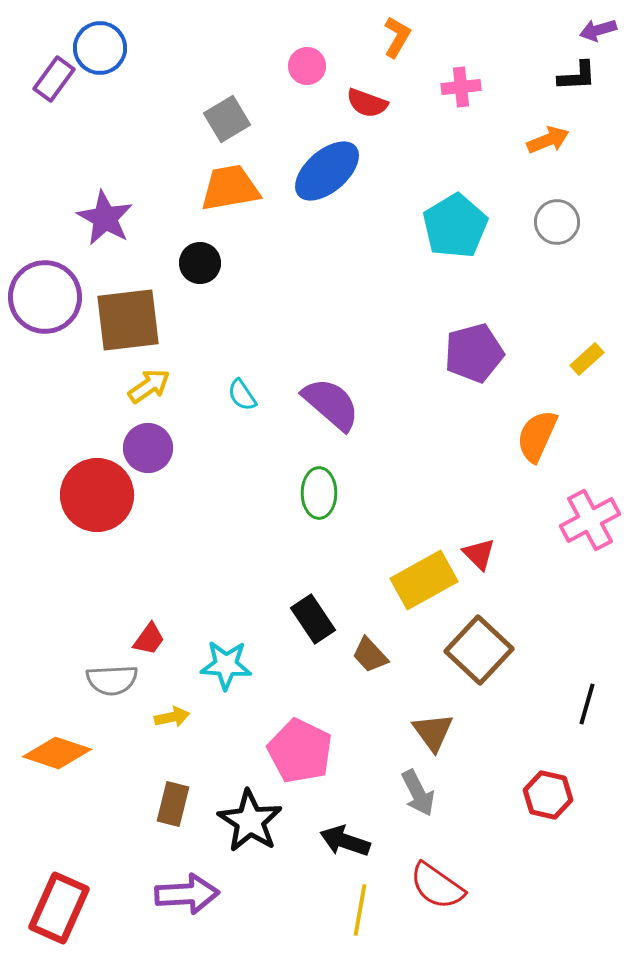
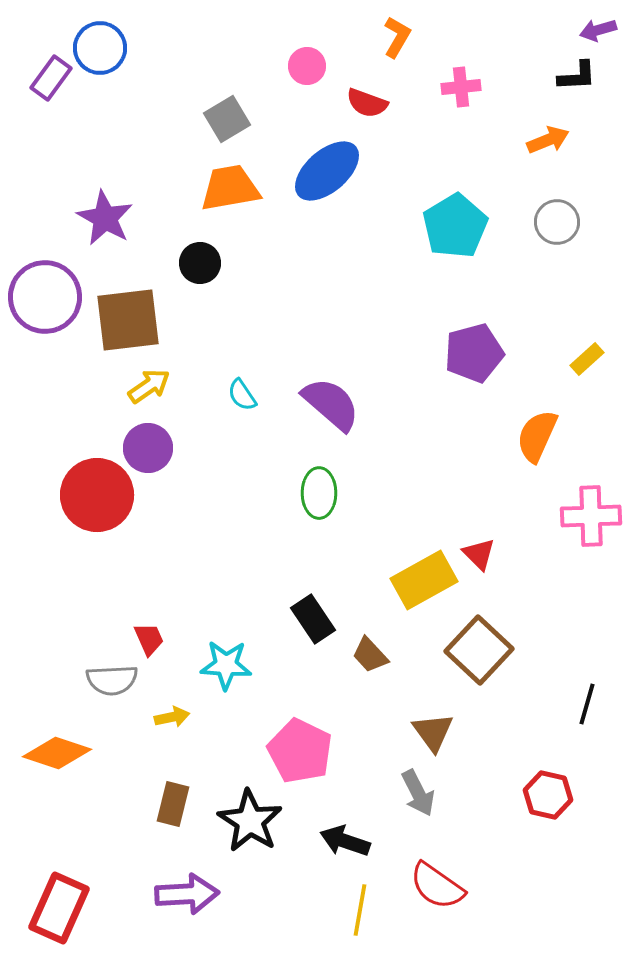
purple rectangle at (54, 79): moved 3 px left, 1 px up
pink cross at (590, 520): moved 1 px right, 4 px up; rotated 26 degrees clockwise
red trapezoid at (149, 639): rotated 60 degrees counterclockwise
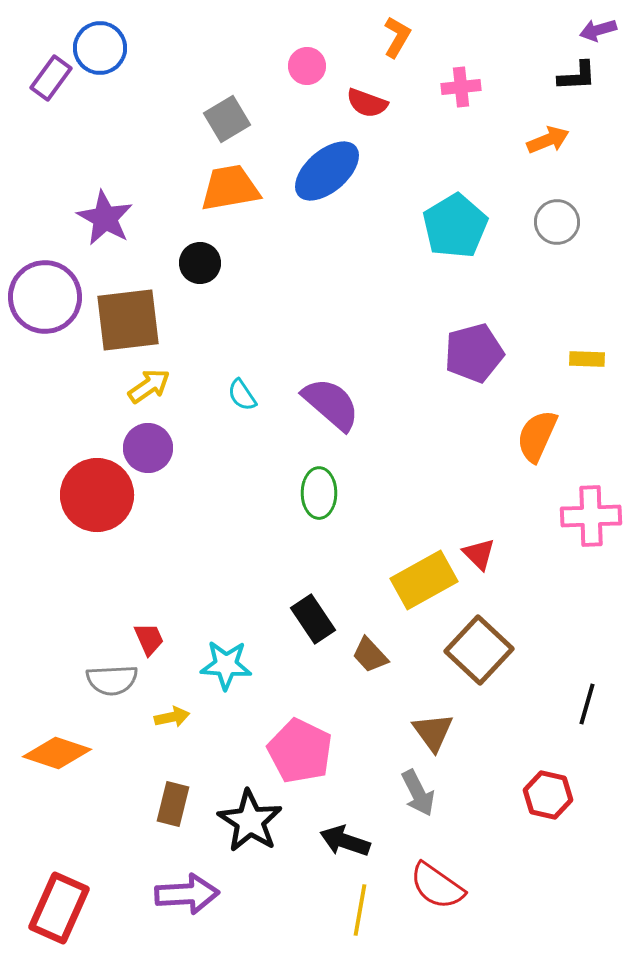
yellow rectangle at (587, 359): rotated 44 degrees clockwise
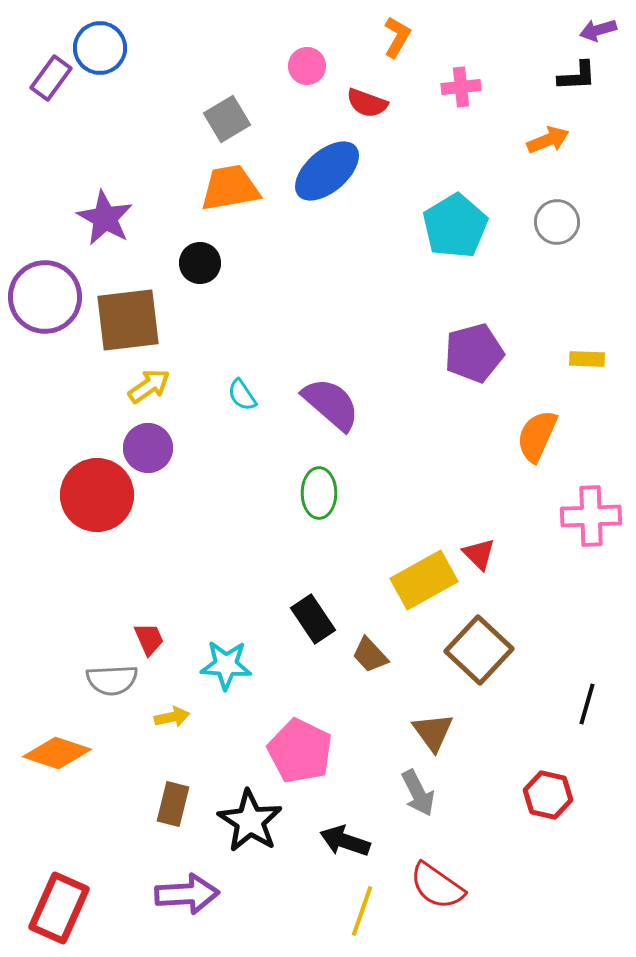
yellow line at (360, 910): moved 2 px right, 1 px down; rotated 9 degrees clockwise
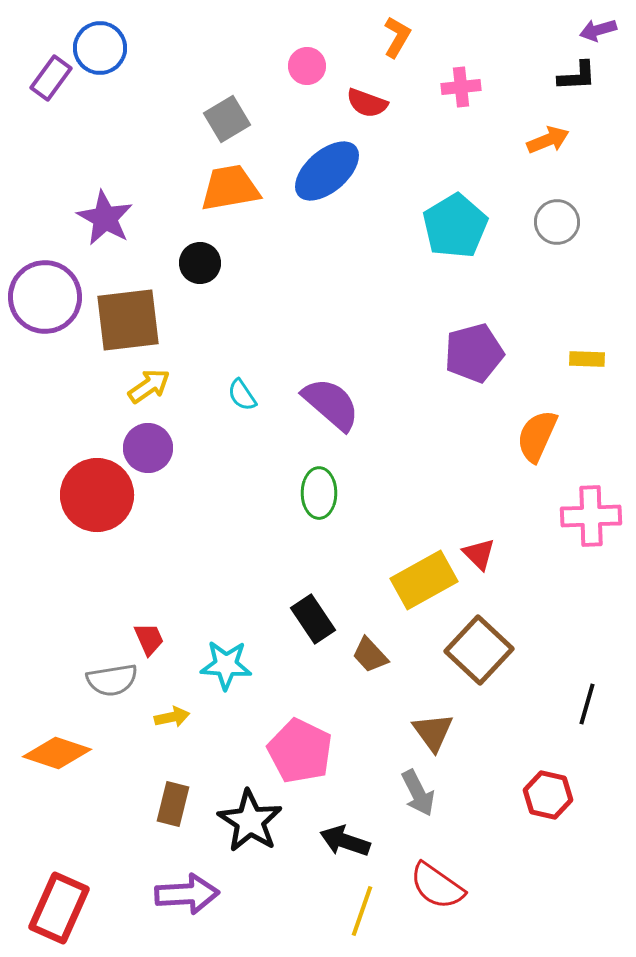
gray semicircle at (112, 680): rotated 6 degrees counterclockwise
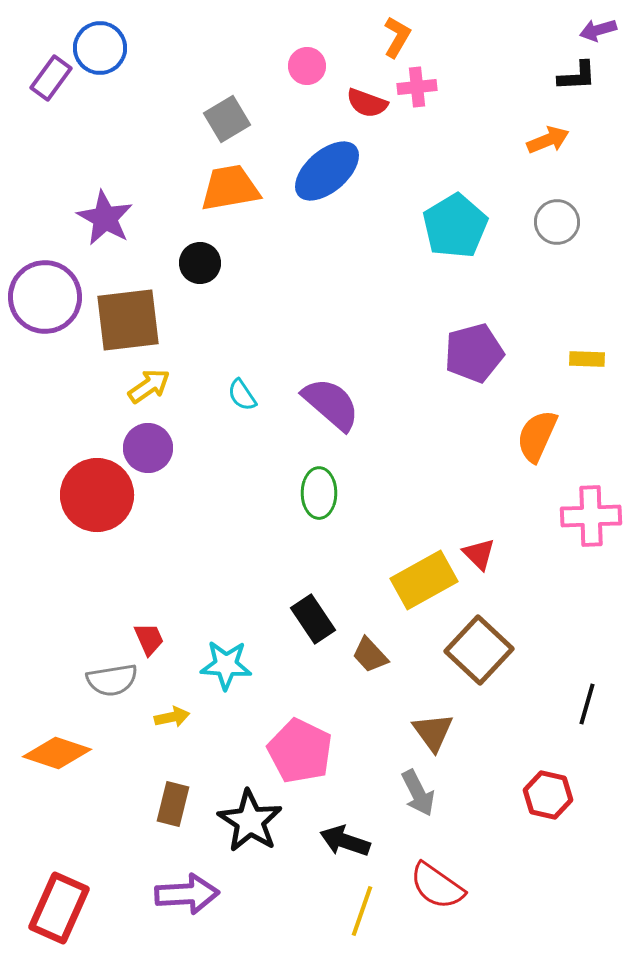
pink cross at (461, 87): moved 44 px left
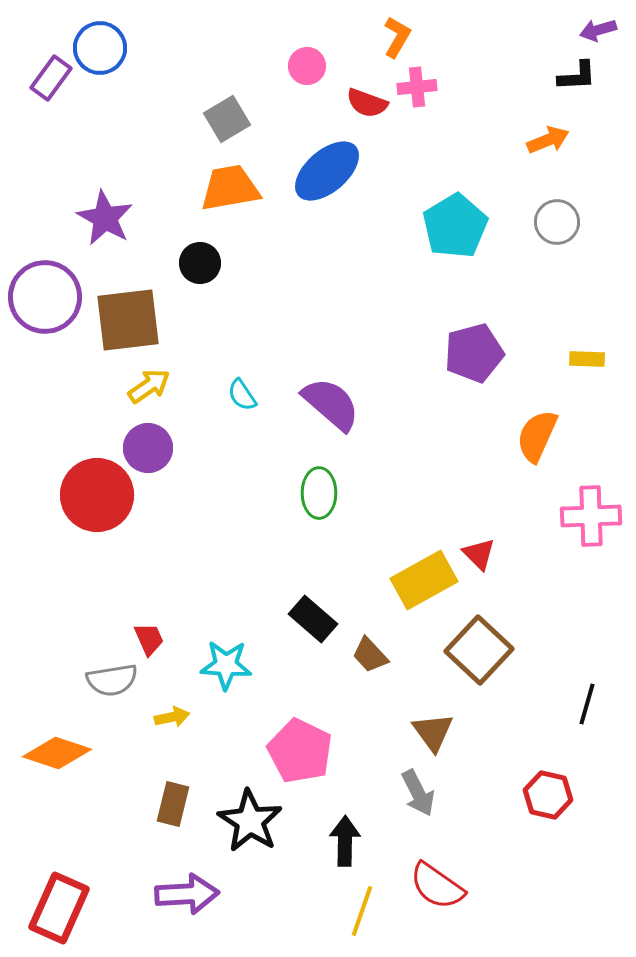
black rectangle at (313, 619): rotated 15 degrees counterclockwise
black arrow at (345, 841): rotated 72 degrees clockwise
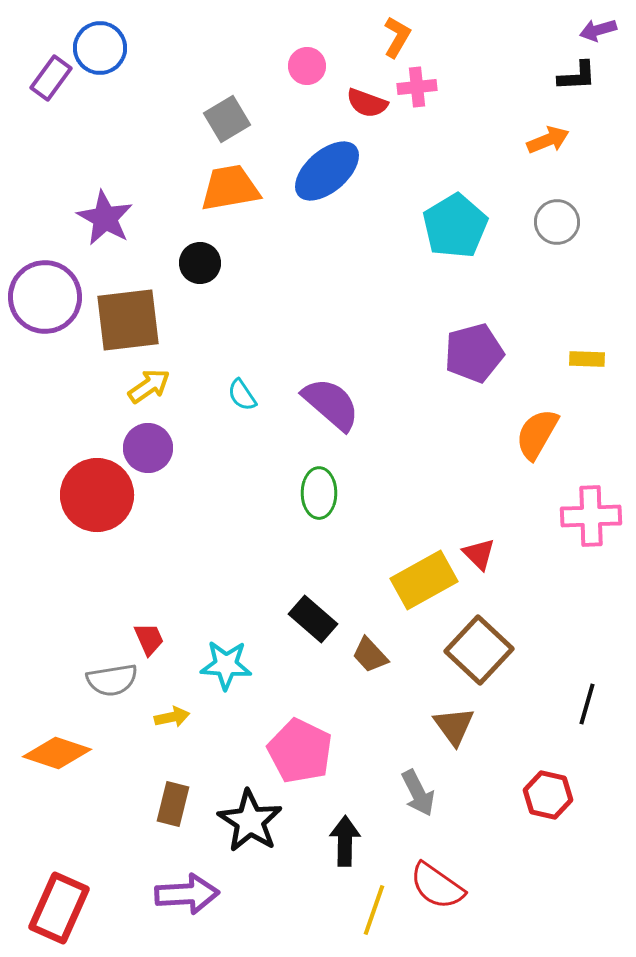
orange semicircle at (537, 436): moved 2 px up; rotated 6 degrees clockwise
brown triangle at (433, 732): moved 21 px right, 6 px up
yellow line at (362, 911): moved 12 px right, 1 px up
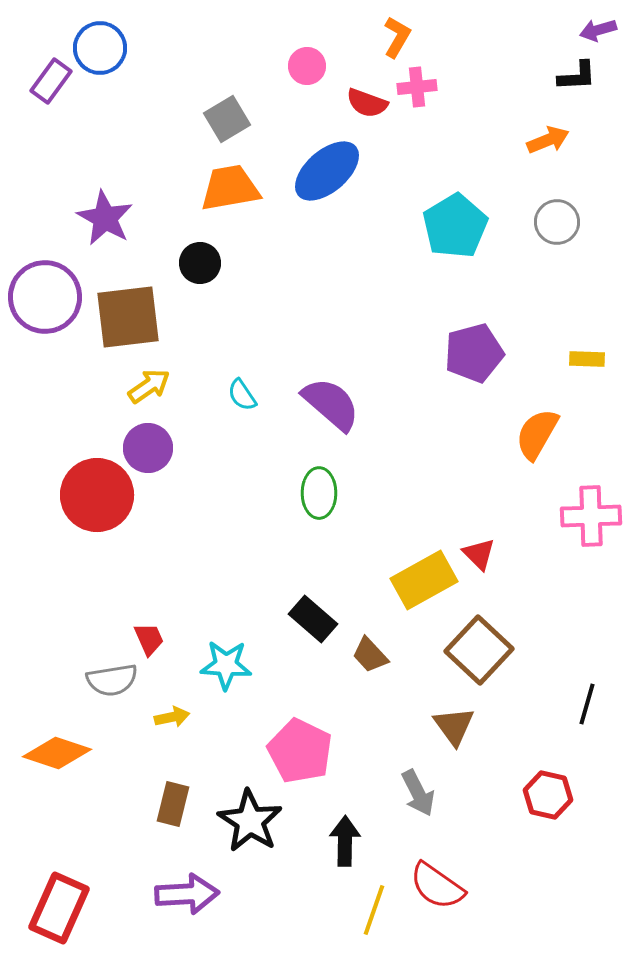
purple rectangle at (51, 78): moved 3 px down
brown square at (128, 320): moved 3 px up
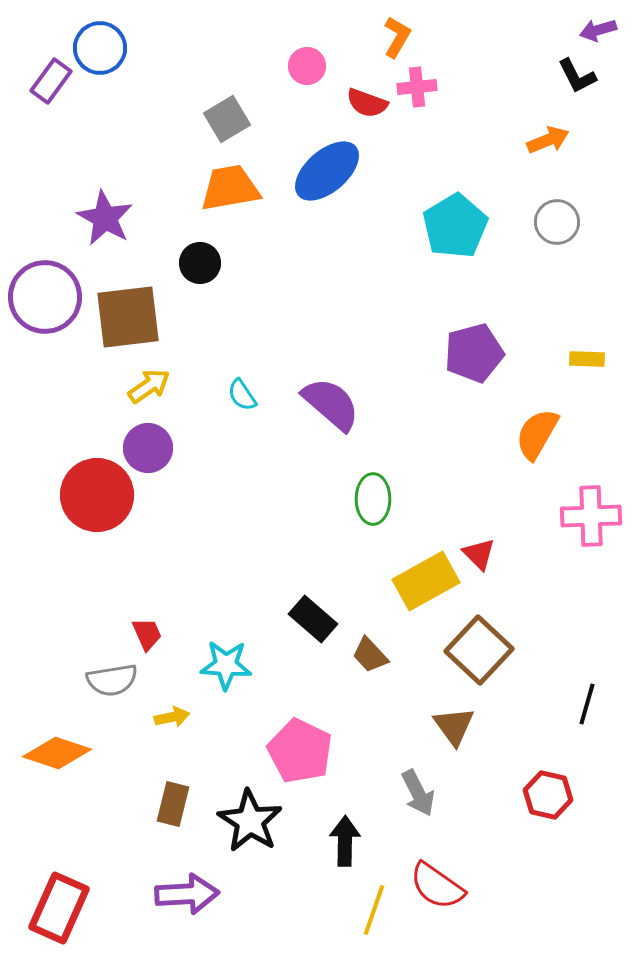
black L-shape at (577, 76): rotated 66 degrees clockwise
green ellipse at (319, 493): moved 54 px right, 6 px down
yellow rectangle at (424, 580): moved 2 px right, 1 px down
red trapezoid at (149, 639): moved 2 px left, 5 px up
